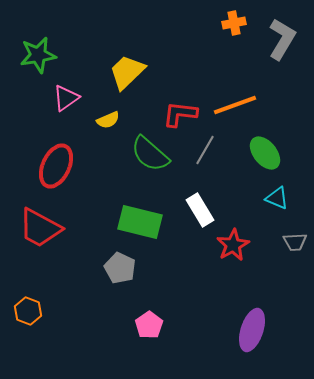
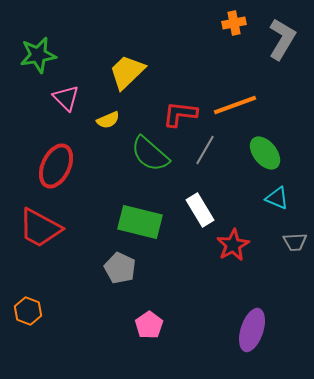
pink triangle: rotated 40 degrees counterclockwise
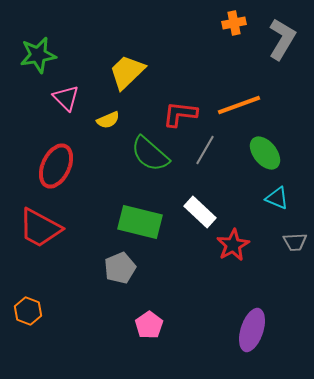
orange line: moved 4 px right
white rectangle: moved 2 px down; rotated 16 degrees counterclockwise
gray pentagon: rotated 24 degrees clockwise
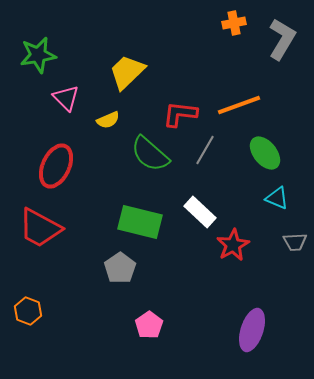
gray pentagon: rotated 12 degrees counterclockwise
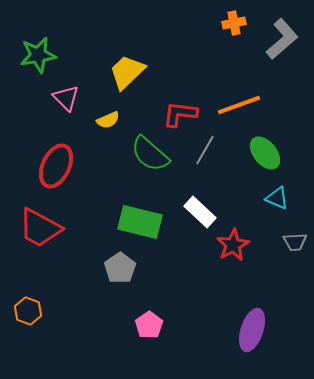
gray L-shape: rotated 18 degrees clockwise
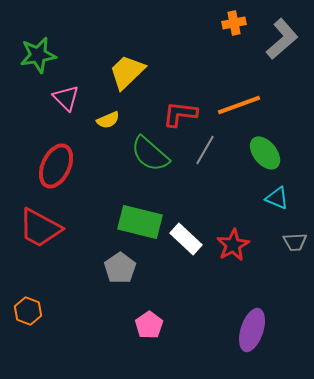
white rectangle: moved 14 px left, 27 px down
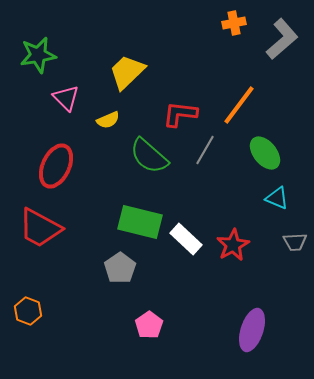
orange line: rotated 33 degrees counterclockwise
green semicircle: moved 1 px left, 2 px down
